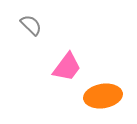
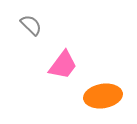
pink trapezoid: moved 4 px left, 2 px up
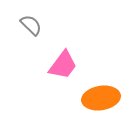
orange ellipse: moved 2 px left, 2 px down
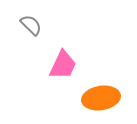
pink trapezoid: rotated 12 degrees counterclockwise
